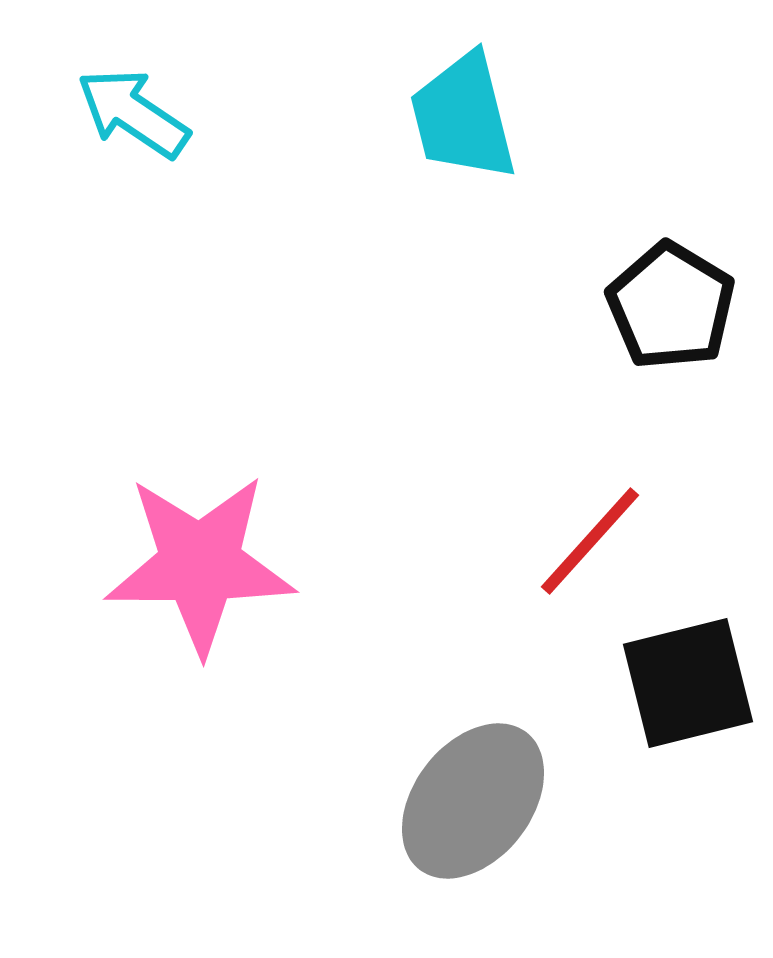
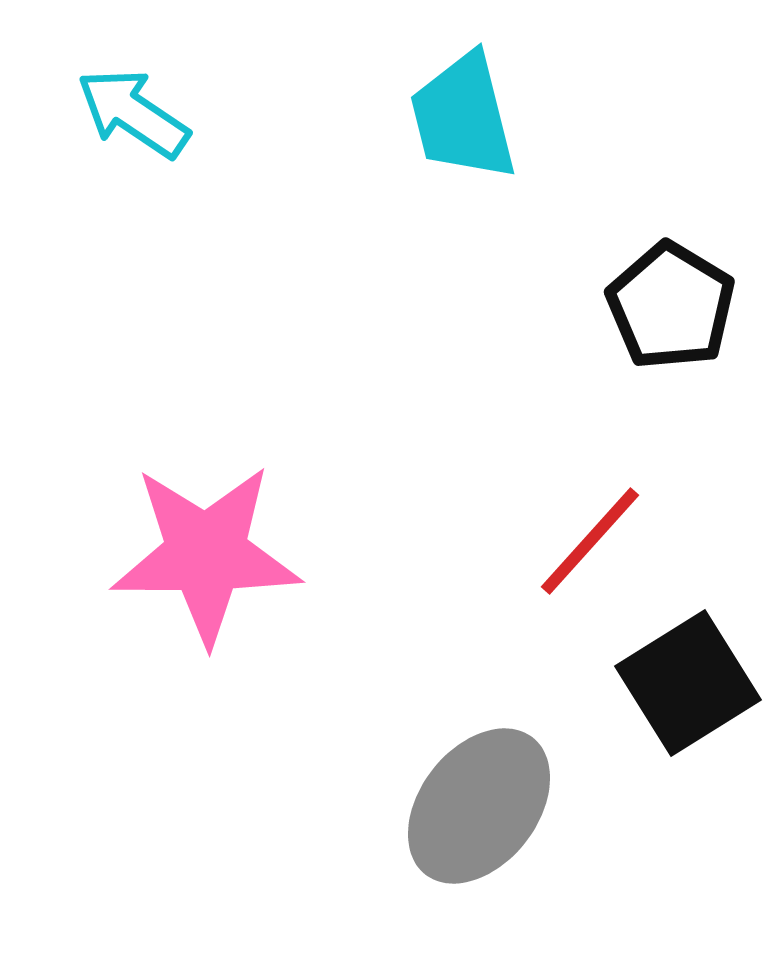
pink star: moved 6 px right, 10 px up
black square: rotated 18 degrees counterclockwise
gray ellipse: moved 6 px right, 5 px down
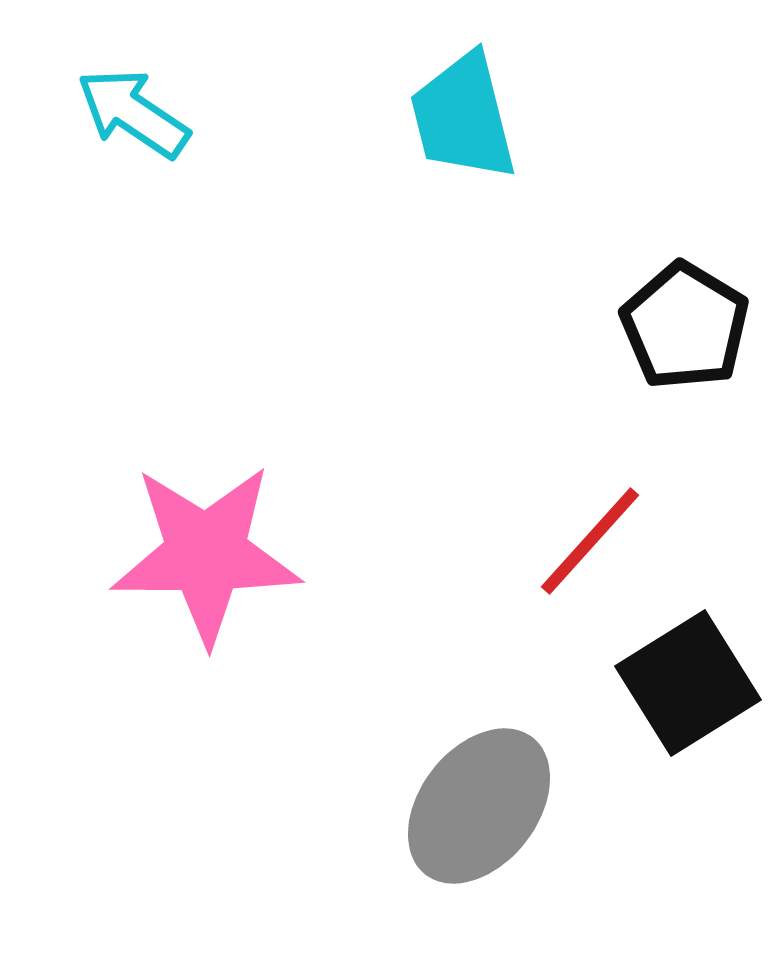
black pentagon: moved 14 px right, 20 px down
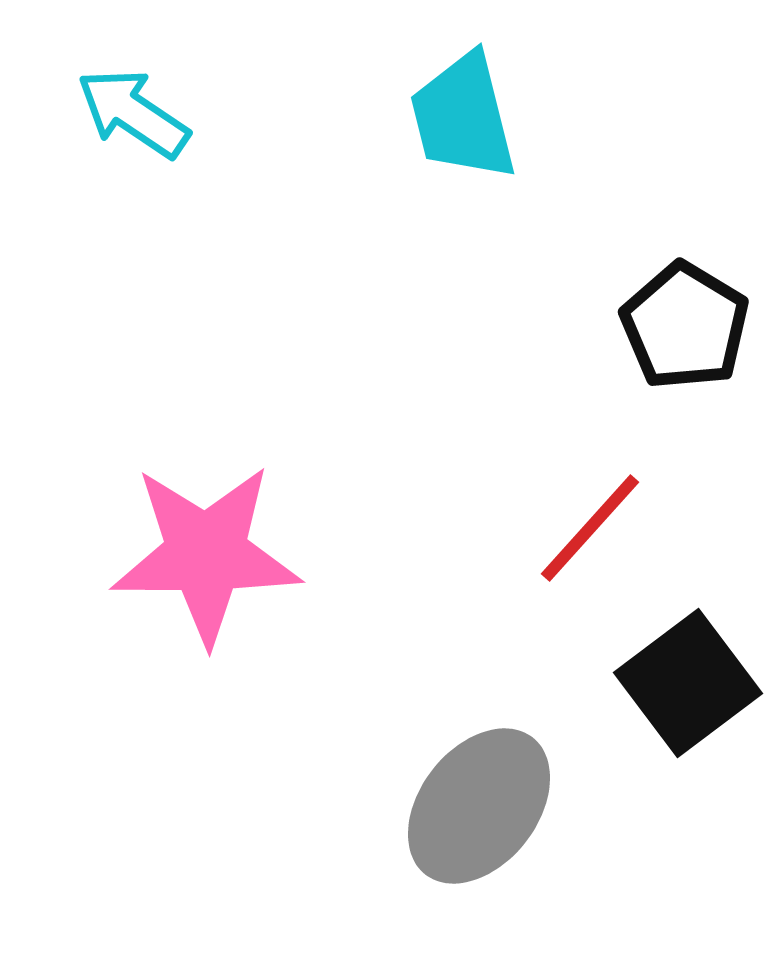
red line: moved 13 px up
black square: rotated 5 degrees counterclockwise
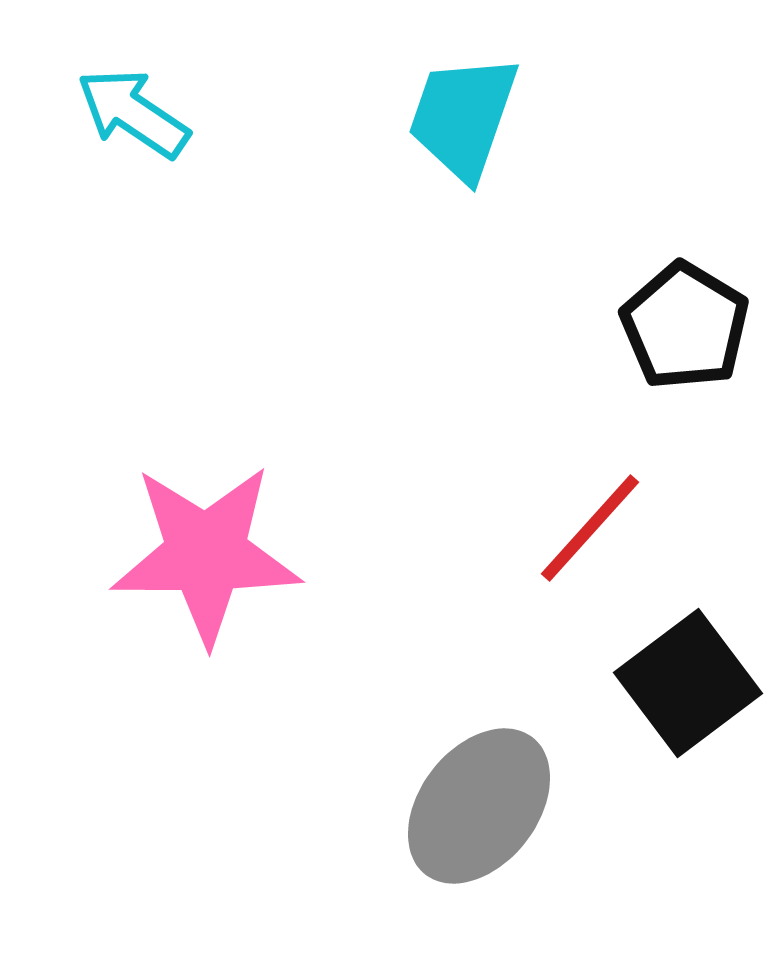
cyan trapezoid: rotated 33 degrees clockwise
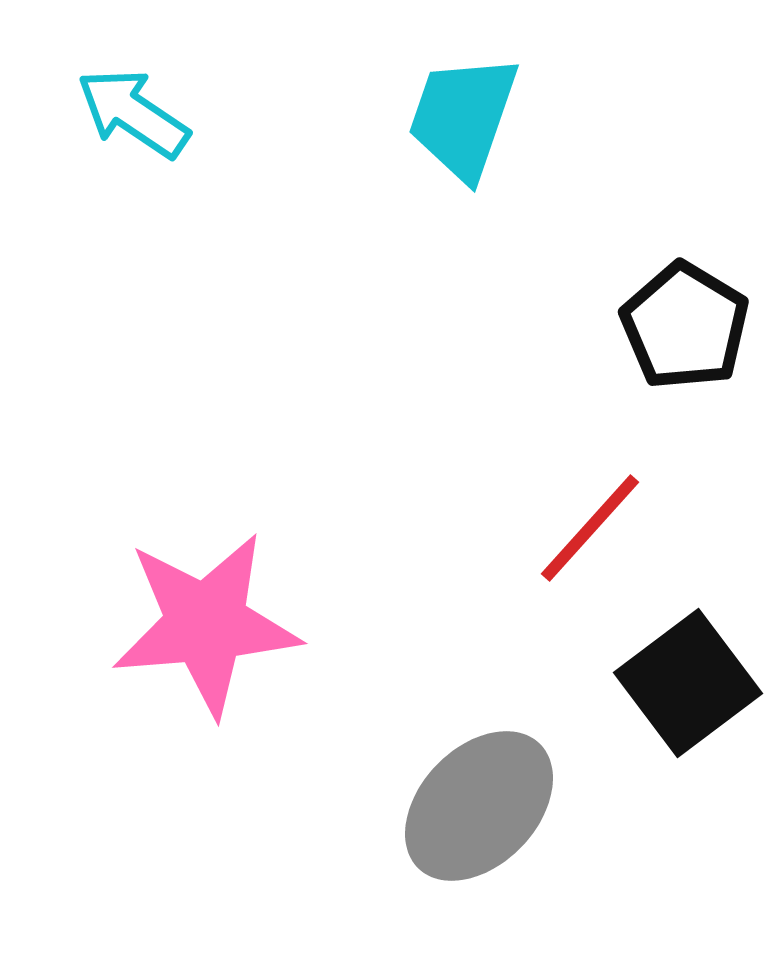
pink star: moved 70 px down; rotated 5 degrees counterclockwise
gray ellipse: rotated 6 degrees clockwise
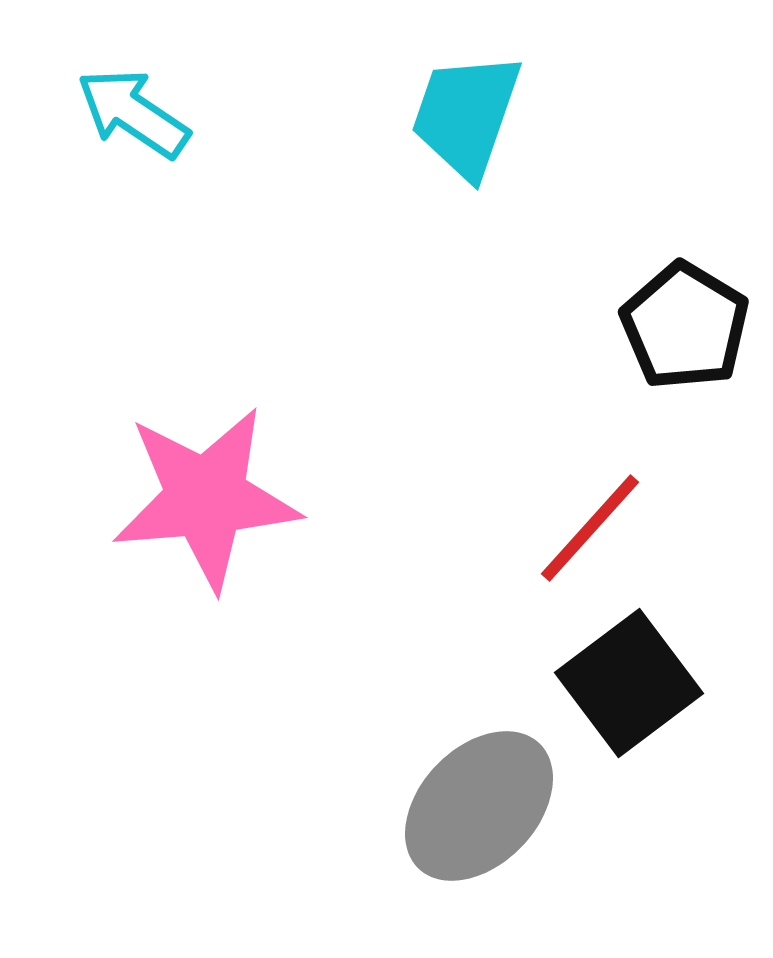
cyan trapezoid: moved 3 px right, 2 px up
pink star: moved 126 px up
black square: moved 59 px left
